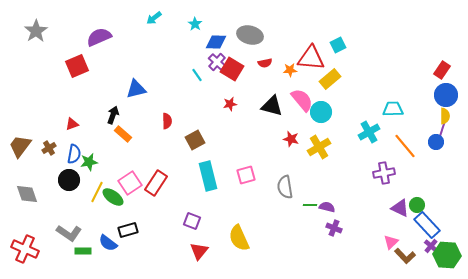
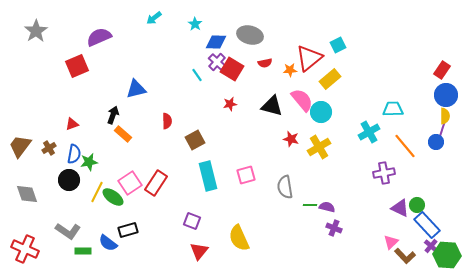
red triangle at (311, 58): moved 2 px left; rotated 44 degrees counterclockwise
gray L-shape at (69, 233): moved 1 px left, 2 px up
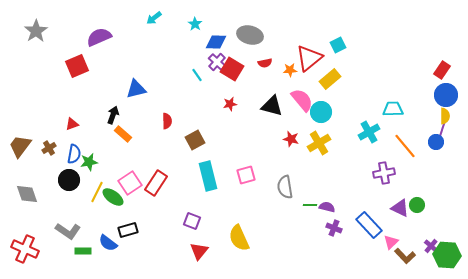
yellow cross at (319, 147): moved 4 px up
blue rectangle at (427, 225): moved 58 px left
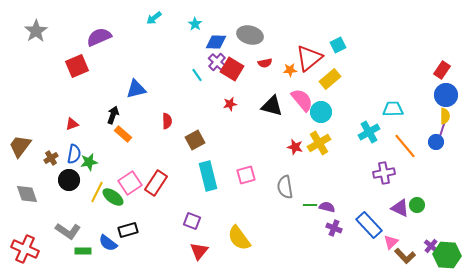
red star at (291, 139): moved 4 px right, 8 px down
brown cross at (49, 148): moved 2 px right, 10 px down
yellow semicircle at (239, 238): rotated 12 degrees counterclockwise
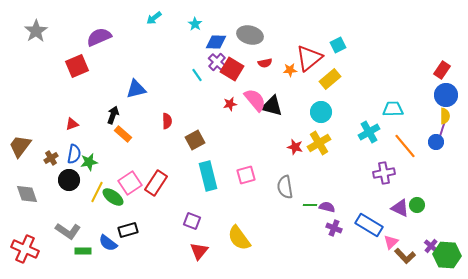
pink semicircle at (302, 100): moved 47 px left
blue rectangle at (369, 225): rotated 16 degrees counterclockwise
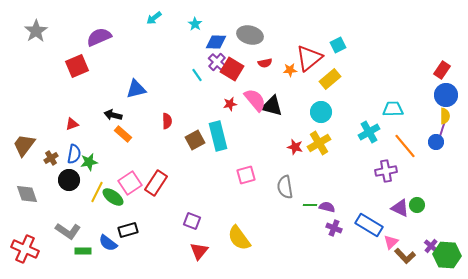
black arrow at (113, 115): rotated 96 degrees counterclockwise
brown trapezoid at (20, 146): moved 4 px right, 1 px up
purple cross at (384, 173): moved 2 px right, 2 px up
cyan rectangle at (208, 176): moved 10 px right, 40 px up
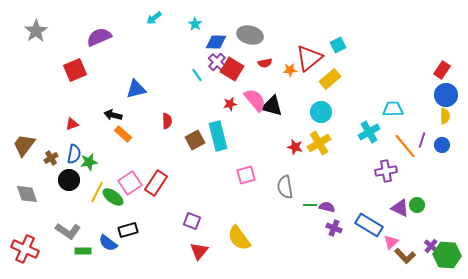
red square at (77, 66): moved 2 px left, 4 px down
purple line at (442, 130): moved 20 px left, 10 px down
blue circle at (436, 142): moved 6 px right, 3 px down
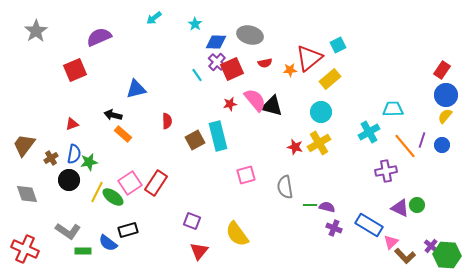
red square at (232, 69): rotated 35 degrees clockwise
yellow semicircle at (445, 116): rotated 140 degrees counterclockwise
yellow semicircle at (239, 238): moved 2 px left, 4 px up
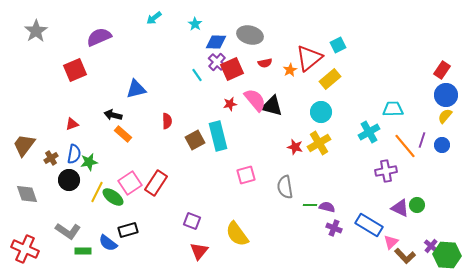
orange star at (290, 70): rotated 24 degrees counterclockwise
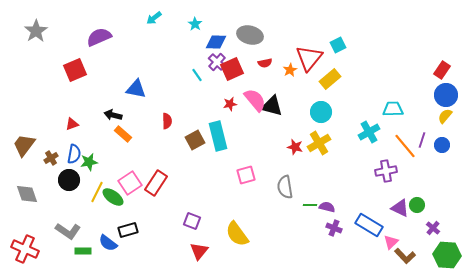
red triangle at (309, 58): rotated 12 degrees counterclockwise
blue triangle at (136, 89): rotated 25 degrees clockwise
purple cross at (431, 246): moved 2 px right, 18 px up
